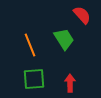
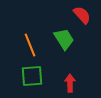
green square: moved 2 px left, 3 px up
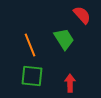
green square: rotated 10 degrees clockwise
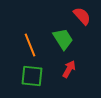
red semicircle: moved 1 px down
green trapezoid: moved 1 px left
red arrow: moved 1 px left, 14 px up; rotated 30 degrees clockwise
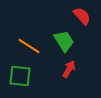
green trapezoid: moved 1 px right, 2 px down
orange line: moved 1 px left, 1 px down; rotated 35 degrees counterclockwise
green square: moved 12 px left
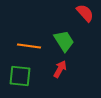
red semicircle: moved 3 px right, 3 px up
orange line: rotated 25 degrees counterclockwise
red arrow: moved 9 px left
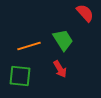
green trapezoid: moved 1 px left, 1 px up
orange line: rotated 25 degrees counterclockwise
red arrow: rotated 120 degrees clockwise
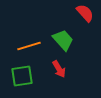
green trapezoid: rotated 10 degrees counterclockwise
red arrow: moved 1 px left
green square: moved 2 px right; rotated 15 degrees counterclockwise
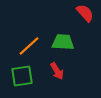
green trapezoid: moved 2 px down; rotated 45 degrees counterclockwise
orange line: rotated 25 degrees counterclockwise
red arrow: moved 2 px left, 2 px down
